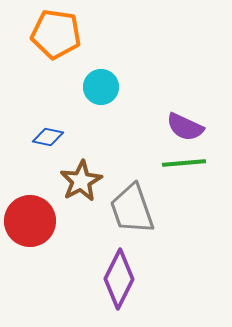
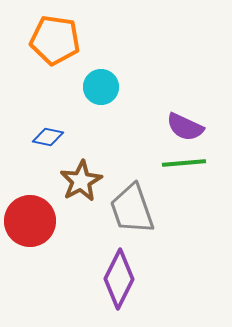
orange pentagon: moved 1 px left, 6 px down
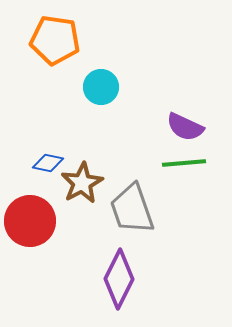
blue diamond: moved 26 px down
brown star: moved 1 px right, 2 px down
